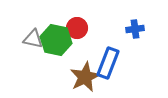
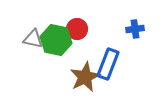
red circle: moved 1 px down
blue rectangle: moved 1 px down
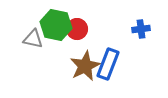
blue cross: moved 6 px right
green hexagon: moved 15 px up
brown star: moved 11 px up
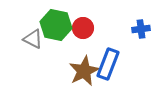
red circle: moved 6 px right, 1 px up
gray triangle: rotated 15 degrees clockwise
brown star: moved 1 px left, 5 px down
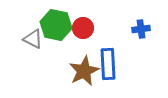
blue rectangle: rotated 24 degrees counterclockwise
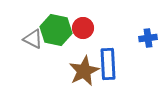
green hexagon: moved 5 px down
blue cross: moved 7 px right, 9 px down
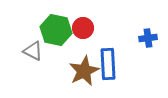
gray triangle: moved 12 px down
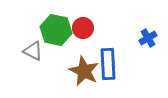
blue cross: rotated 24 degrees counterclockwise
brown star: rotated 20 degrees counterclockwise
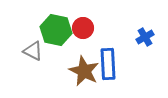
blue cross: moved 3 px left, 1 px up
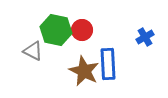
red circle: moved 1 px left, 2 px down
